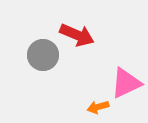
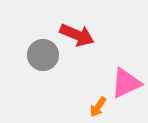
orange arrow: rotated 40 degrees counterclockwise
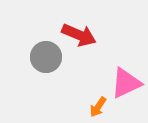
red arrow: moved 2 px right
gray circle: moved 3 px right, 2 px down
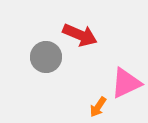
red arrow: moved 1 px right
